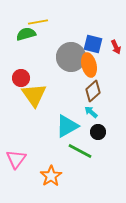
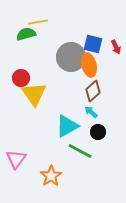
yellow triangle: moved 1 px up
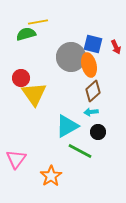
cyan arrow: rotated 48 degrees counterclockwise
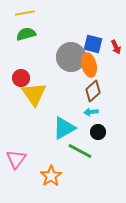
yellow line: moved 13 px left, 9 px up
cyan triangle: moved 3 px left, 2 px down
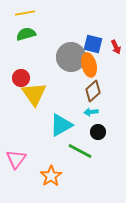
cyan triangle: moved 3 px left, 3 px up
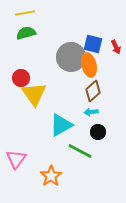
green semicircle: moved 1 px up
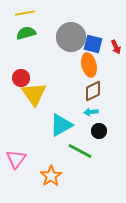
gray circle: moved 20 px up
brown diamond: rotated 15 degrees clockwise
black circle: moved 1 px right, 1 px up
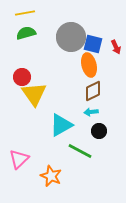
red circle: moved 1 px right, 1 px up
pink triangle: moved 3 px right; rotated 10 degrees clockwise
orange star: rotated 15 degrees counterclockwise
